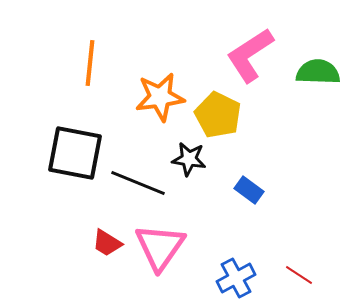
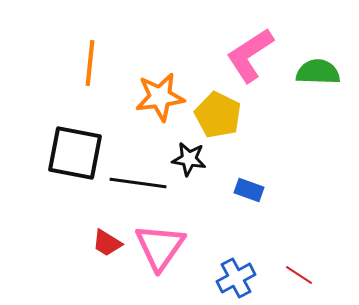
black line: rotated 14 degrees counterclockwise
blue rectangle: rotated 16 degrees counterclockwise
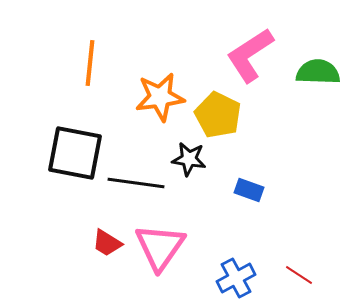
black line: moved 2 px left
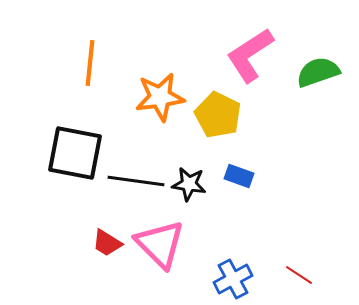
green semicircle: rotated 21 degrees counterclockwise
black star: moved 25 px down
black line: moved 2 px up
blue rectangle: moved 10 px left, 14 px up
pink triangle: moved 3 px up; rotated 20 degrees counterclockwise
blue cross: moved 3 px left, 1 px down
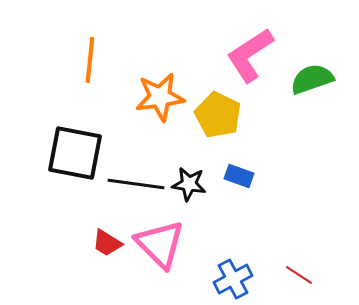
orange line: moved 3 px up
green semicircle: moved 6 px left, 7 px down
black line: moved 3 px down
